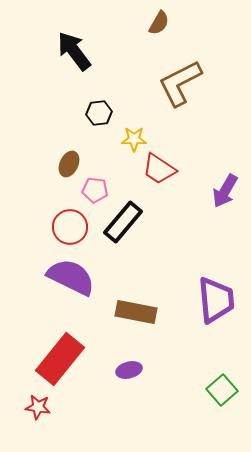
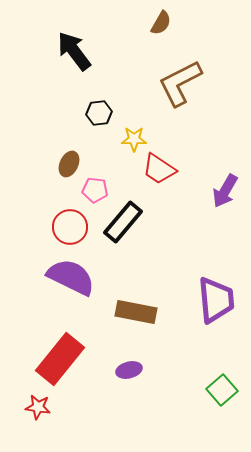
brown semicircle: moved 2 px right
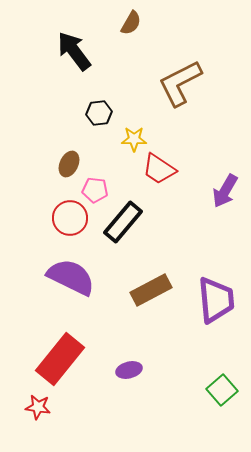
brown semicircle: moved 30 px left
red circle: moved 9 px up
brown rectangle: moved 15 px right, 22 px up; rotated 39 degrees counterclockwise
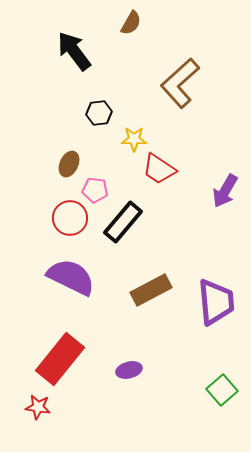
brown L-shape: rotated 15 degrees counterclockwise
purple trapezoid: moved 2 px down
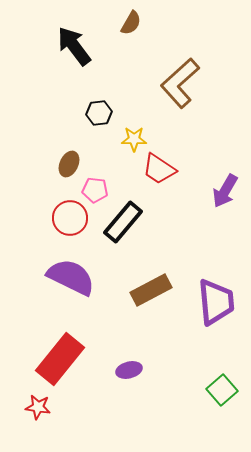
black arrow: moved 5 px up
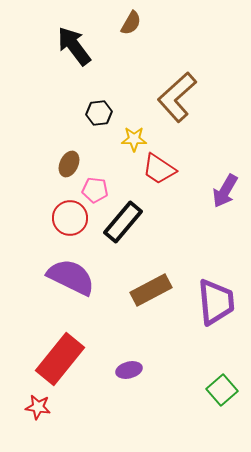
brown L-shape: moved 3 px left, 14 px down
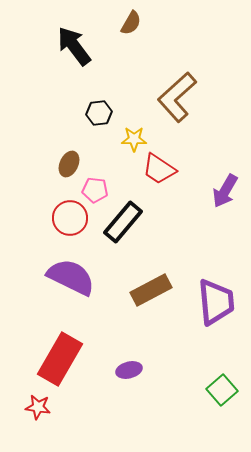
red rectangle: rotated 9 degrees counterclockwise
